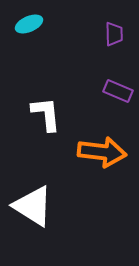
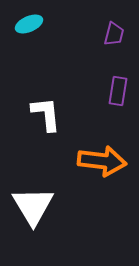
purple trapezoid: rotated 15 degrees clockwise
purple rectangle: rotated 76 degrees clockwise
orange arrow: moved 9 px down
white triangle: rotated 27 degrees clockwise
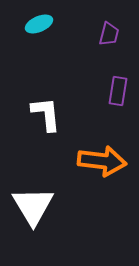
cyan ellipse: moved 10 px right
purple trapezoid: moved 5 px left
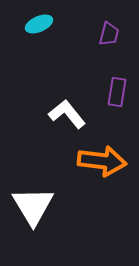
purple rectangle: moved 1 px left, 1 px down
white L-shape: moved 21 px right; rotated 33 degrees counterclockwise
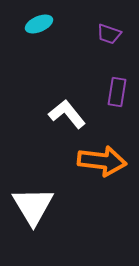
purple trapezoid: rotated 95 degrees clockwise
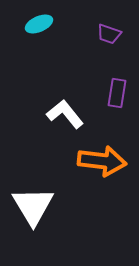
purple rectangle: moved 1 px down
white L-shape: moved 2 px left
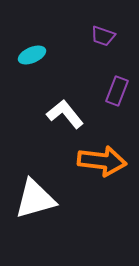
cyan ellipse: moved 7 px left, 31 px down
purple trapezoid: moved 6 px left, 2 px down
purple rectangle: moved 2 px up; rotated 12 degrees clockwise
white triangle: moved 2 px right, 7 px up; rotated 45 degrees clockwise
